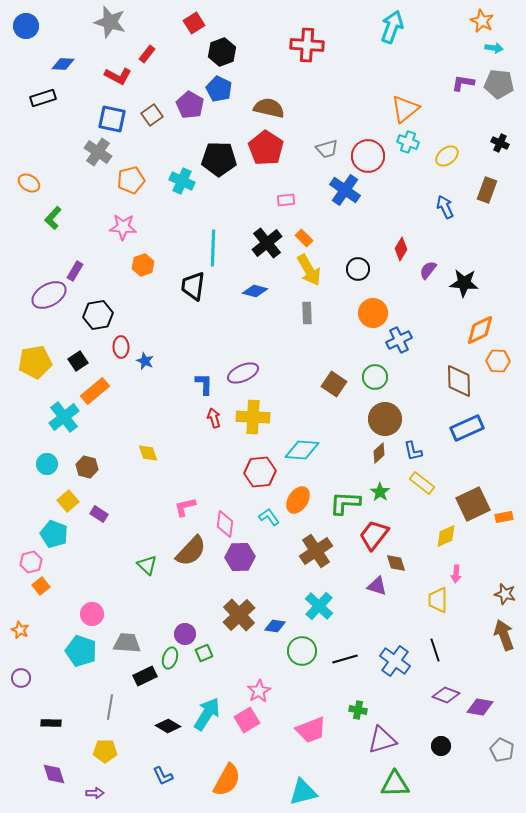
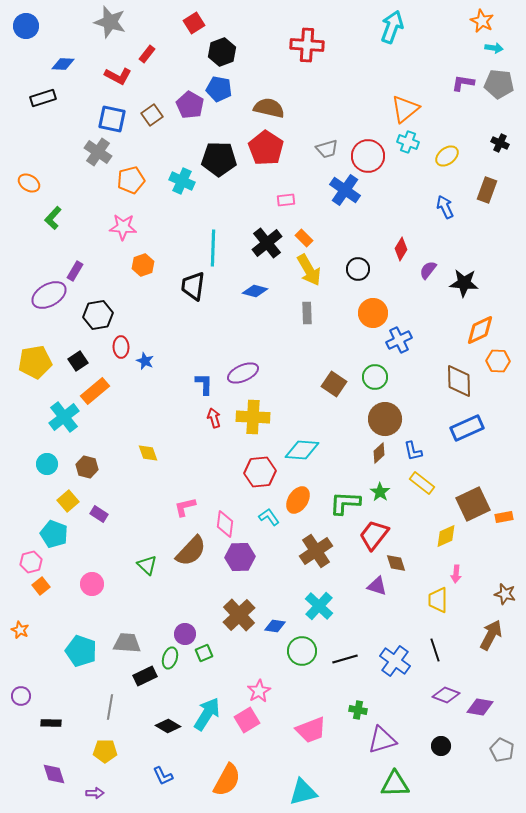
blue pentagon at (219, 89): rotated 15 degrees counterclockwise
pink circle at (92, 614): moved 30 px up
brown arrow at (504, 635): moved 13 px left; rotated 48 degrees clockwise
purple circle at (21, 678): moved 18 px down
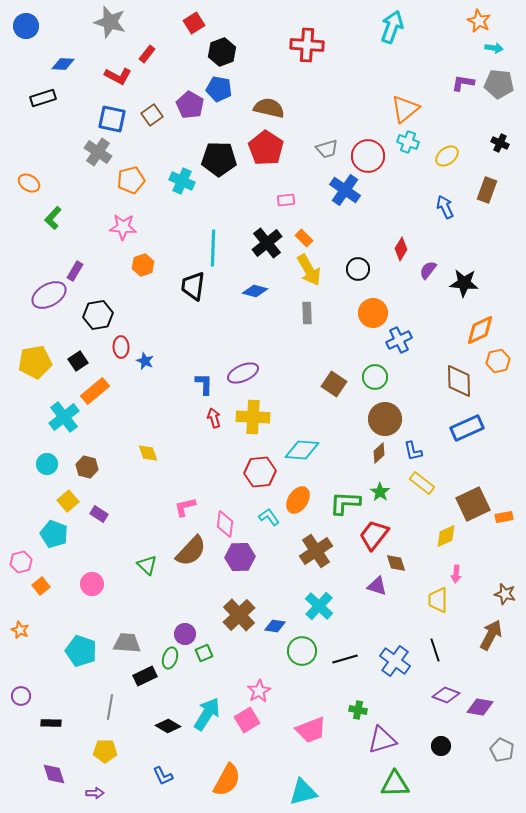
orange star at (482, 21): moved 3 px left
orange hexagon at (498, 361): rotated 15 degrees counterclockwise
pink hexagon at (31, 562): moved 10 px left
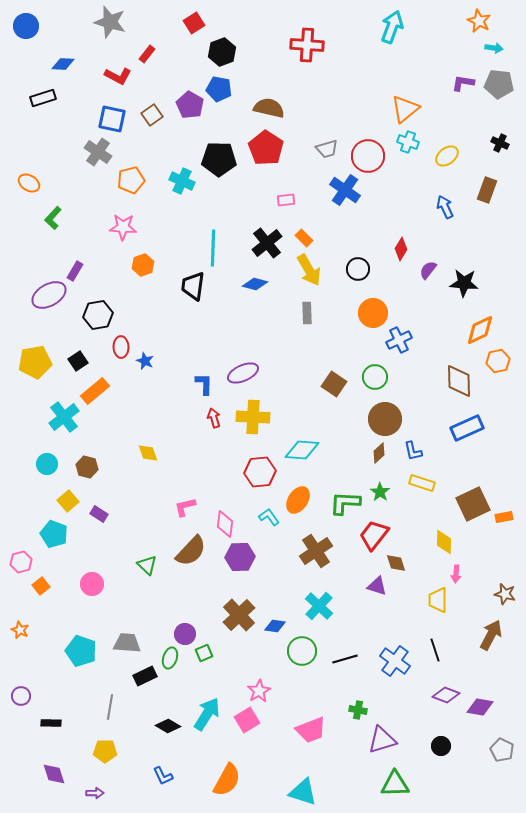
blue diamond at (255, 291): moved 7 px up
yellow rectangle at (422, 483): rotated 20 degrees counterclockwise
yellow diamond at (446, 536): moved 2 px left, 6 px down; rotated 65 degrees counterclockwise
cyan triangle at (303, 792): rotated 32 degrees clockwise
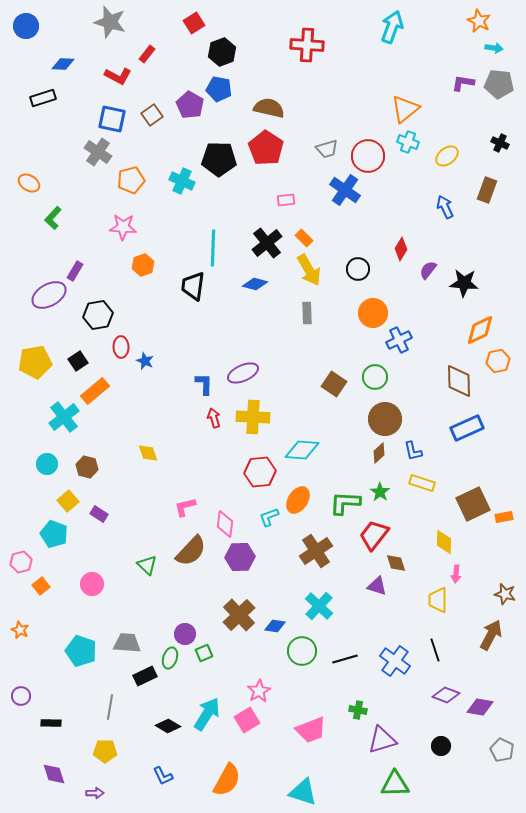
cyan L-shape at (269, 517): rotated 75 degrees counterclockwise
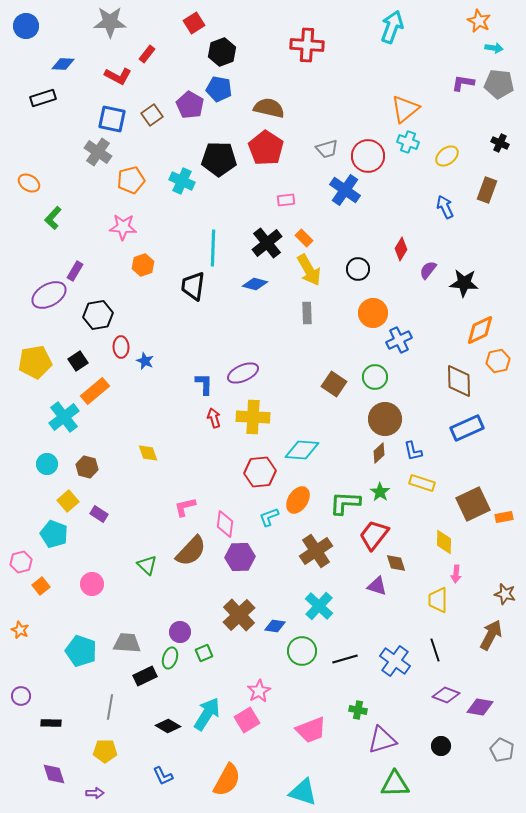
gray star at (110, 22): rotated 16 degrees counterclockwise
purple circle at (185, 634): moved 5 px left, 2 px up
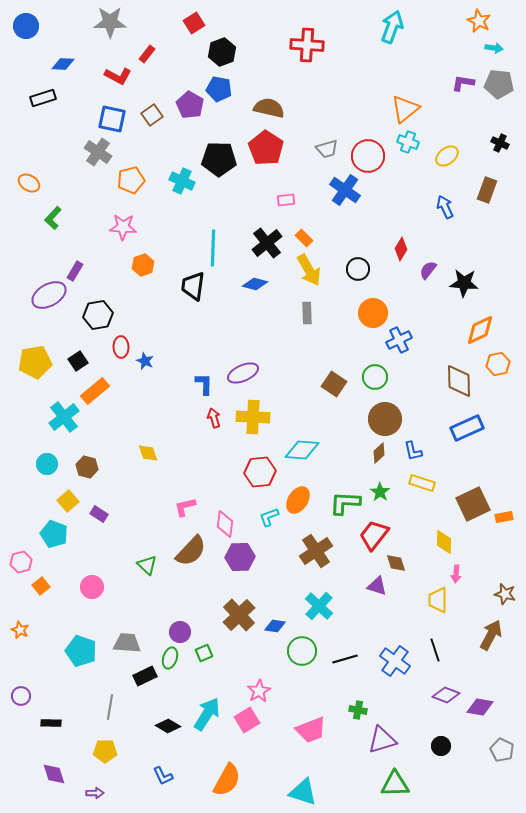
orange hexagon at (498, 361): moved 3 px down
pink circle at (92, 584): moved 3 px down
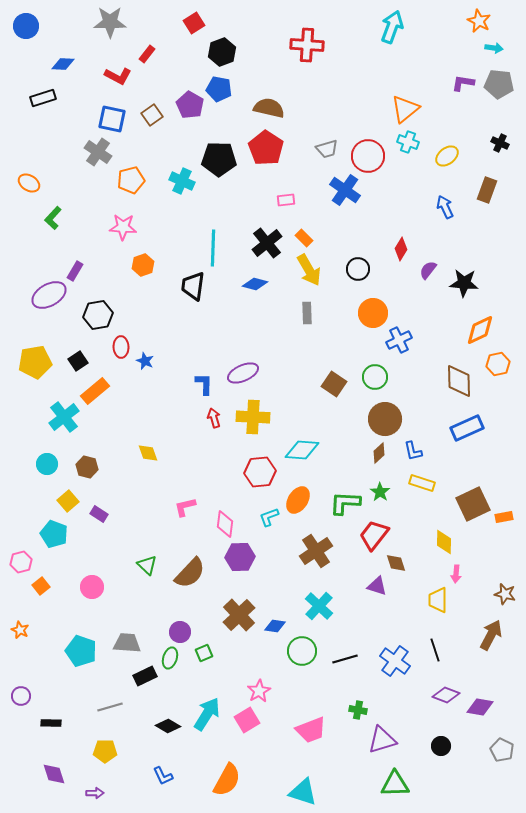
brown semicircle at (191, 551): moved 1 px left, 22 px down
gray line at (110, 707): rotated 65 degrees clockwise
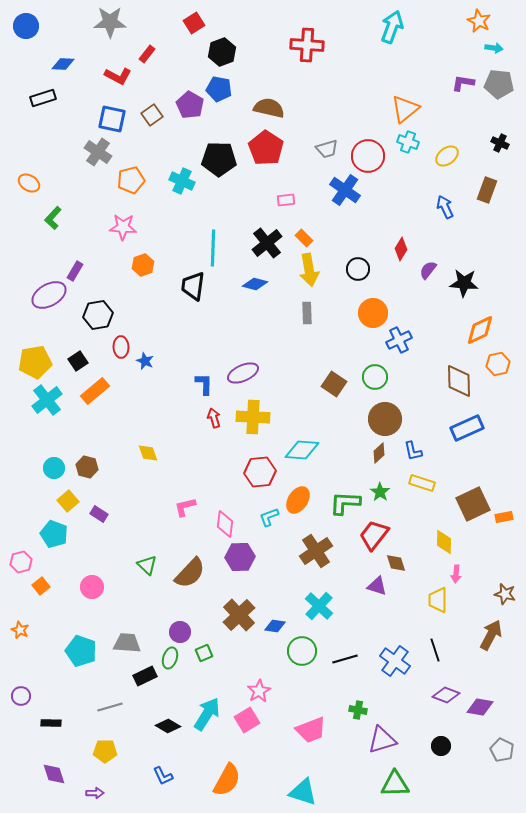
yellow arrow at (309, 270): rotated 20 degrees clockwise
cyan cross at (64, 417): moved 17 px left, 17 px up
cyan circle at (47, 464): moved 7 px right, 4 px down
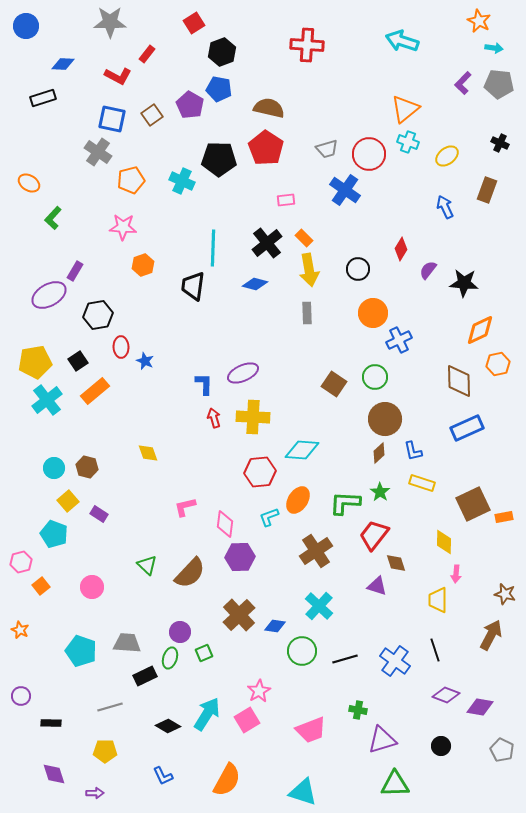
cyan arrow at (392, 27): moved 10 px right, 14 px down; rotated 92 degrees counterclockwise
purple L-shape at (463, 83): rotated 55 degrees counterclockwise
red circle at (368, 156): moved 1 px right, 2 px up
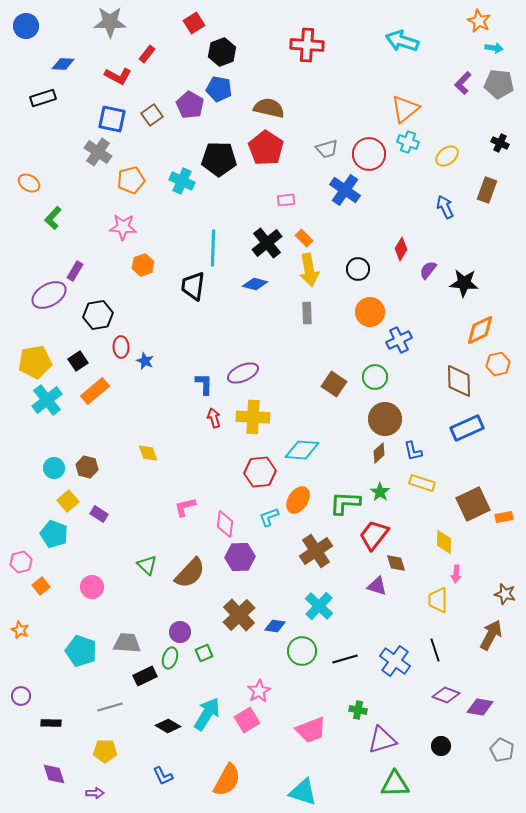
orange circle at (373, 313): moved 3 px left, 1 px up
